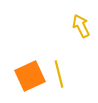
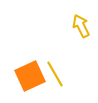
yellow line: moved 4 px left; rotated 16 degrees counterclockwise
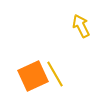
orange square: moved 3 px right
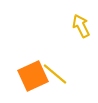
yellow line: rotated 20 degrees counterclockwise
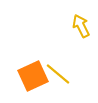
yellow line: moved 3 px right
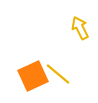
yellow arrow: moved 1 px left, 2 px down
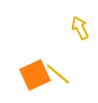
orange square: moved 2 px right, 1 px up
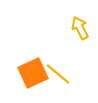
orange square: moved 2 px left, 2 px up
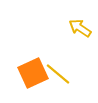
yellow arrow: rotated 30 degrees counterclockwise
